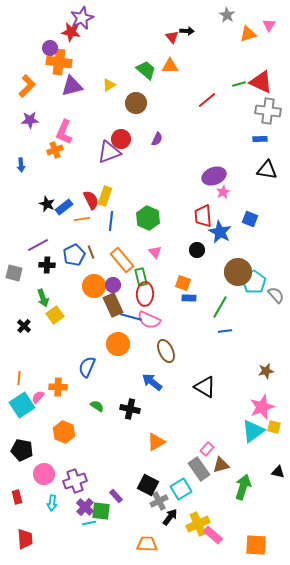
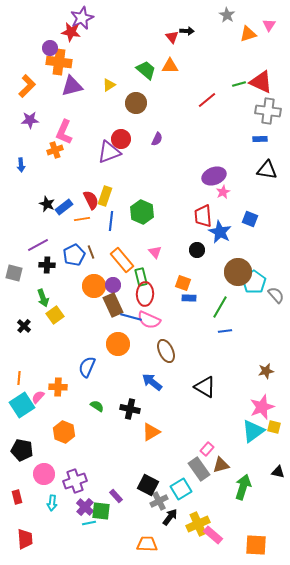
green hexagon at (148, 218): moved 6 px left, 6 px up
orange triangle at (156, 442): moved 5 px left, 10 px up
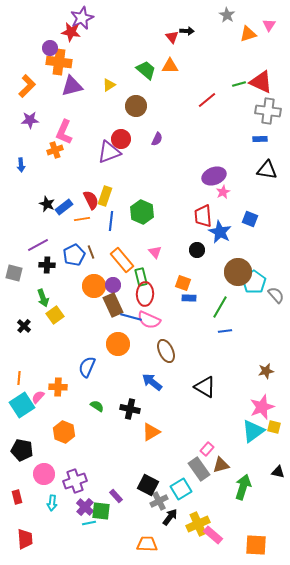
brown circle at (136, 103): moved 3 px down
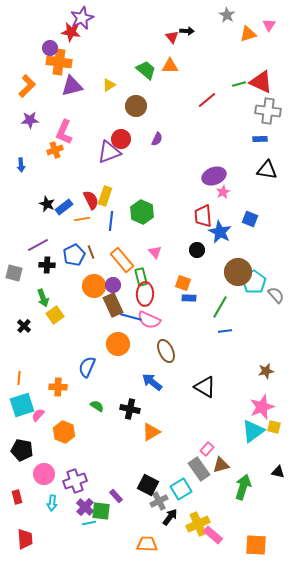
pink semicircle at (38, 397): moved 18 px down
cyan square at (22, 405): rotated 15 degrees clockwise
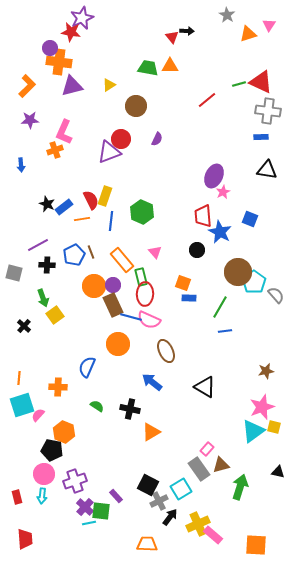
green trapezoid at (146, 70): moved 2 px right, 2 px up; rotated 30 degrees counterclockwise
blue rectangle at (260, 139): moved 1 px right, 2 px up
purple ellipse at (214, 176): rotated 45 degrees counterclockwise
black pentagon at (22, 450): moved 30 px right
green arrow at (243, 487): moved 3 px left
cyan arrow at (52, 503): moved 10 px left, 7 px up
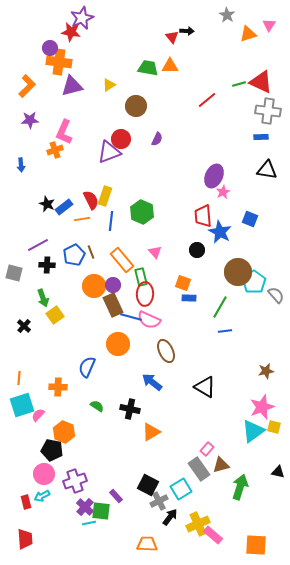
cyan arrow at (42, 496): rotated 56 degrees clockwise
red rectangle at (17, 497): moved 9 px right, 5 px down
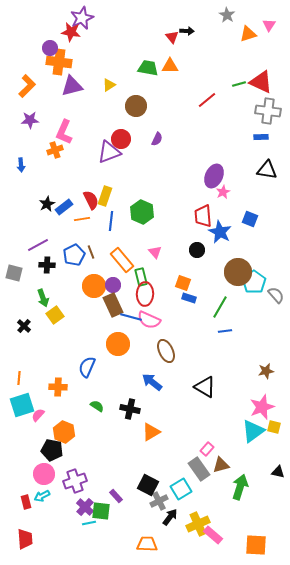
black star at (47, 204): rotated 21 degrees clockwise
blue rectangle at (189, 298): rotated 16 degrees clockwise
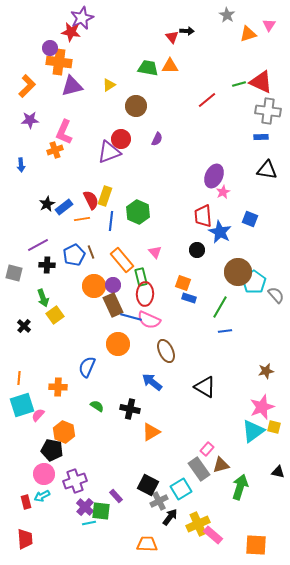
green hexagon at (142, 212): moved 4 px left
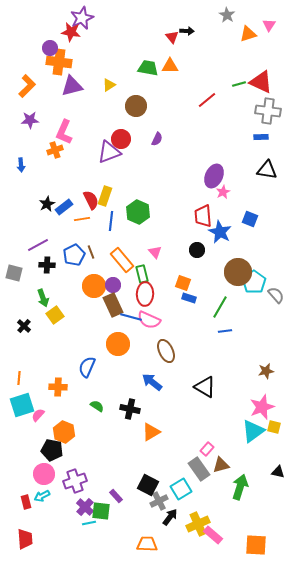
green rectangle at (141, 277): moved 1 px right, 3 px up
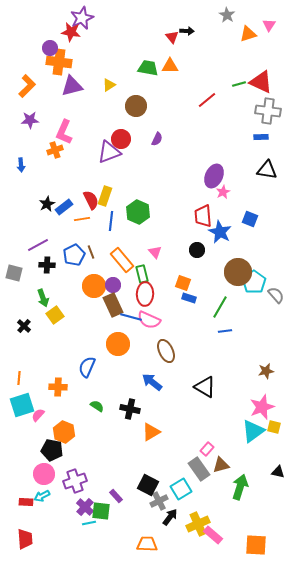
red rectangle at (26, 502): rotated 72 degrees counterclockwise
